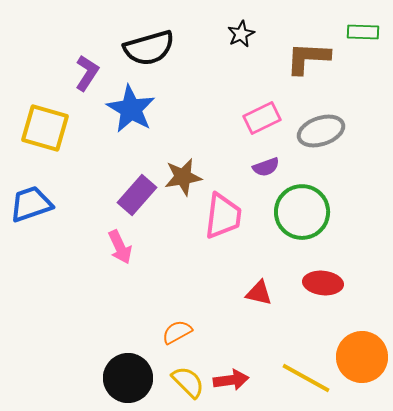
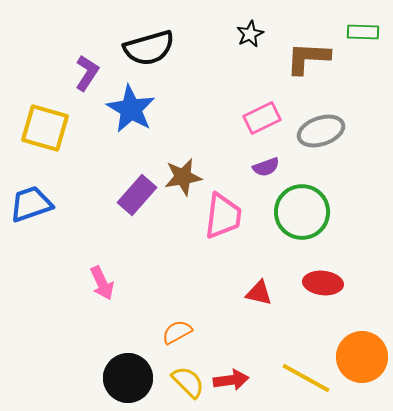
black star: moved 9 px right
pink arrow: moved 18 px left, 36 px down
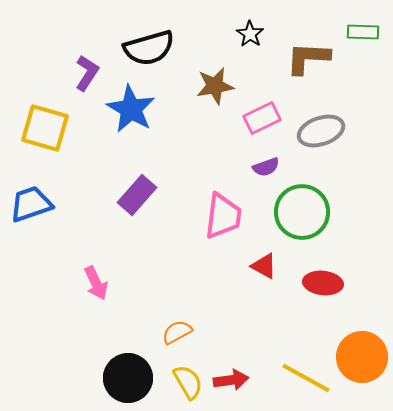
black star: rotated 12 degrees counterclockwise
brown star: moved 32 px right, 91 px up
pink arrow: moved 6 px left
red triangle: moved 5 px right, 27 px up; rotated 16 degrees clockwise
yellow semicircle: rotated 15 degrees clockwise
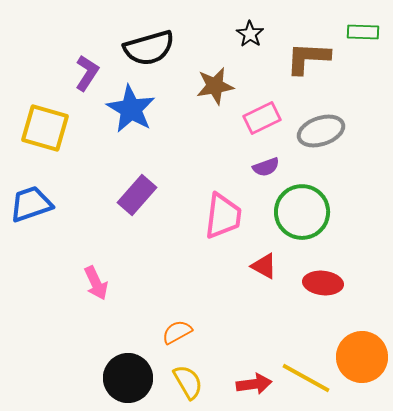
red arrow: moved 23 px right, 4 px down
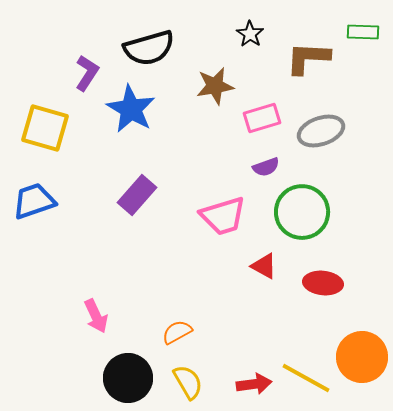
pink rectangle: rotated 9 degrees clockwise
blue trapezoid: moved 3 px right, 3 px up
pink trapezoid: rotated 66 degrees clockwise
pink arrow: moved 33 px down
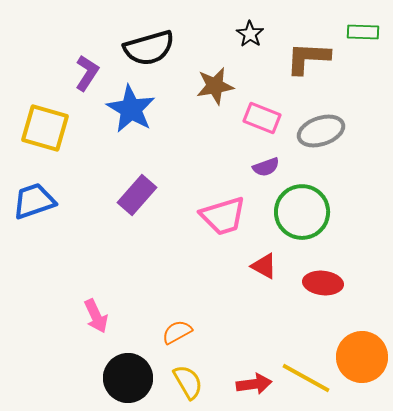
pink rectangle: rotated 39 degrees clockwise
